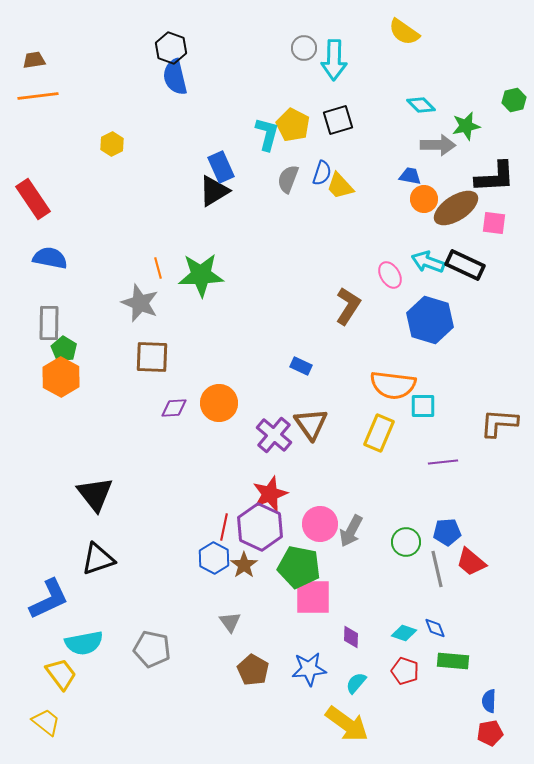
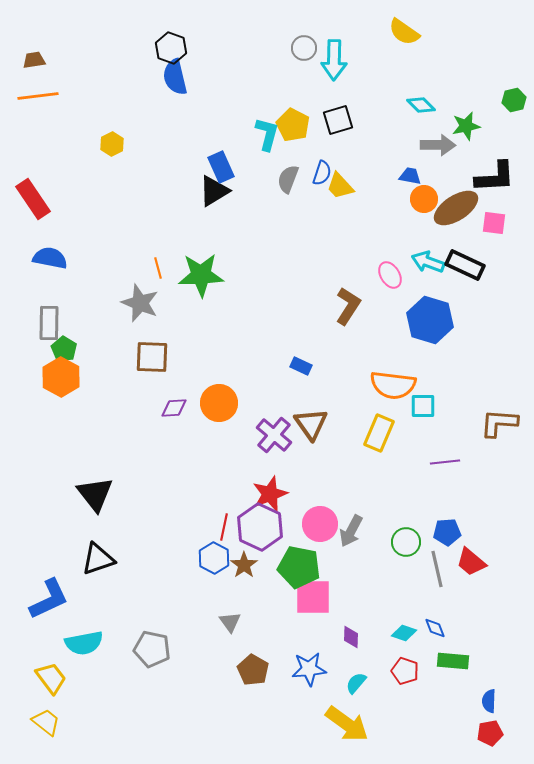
purple line at (443, 462): moved 2 px right
yellow trapezoid at (61, 674): moved 10 px left, 4 px down
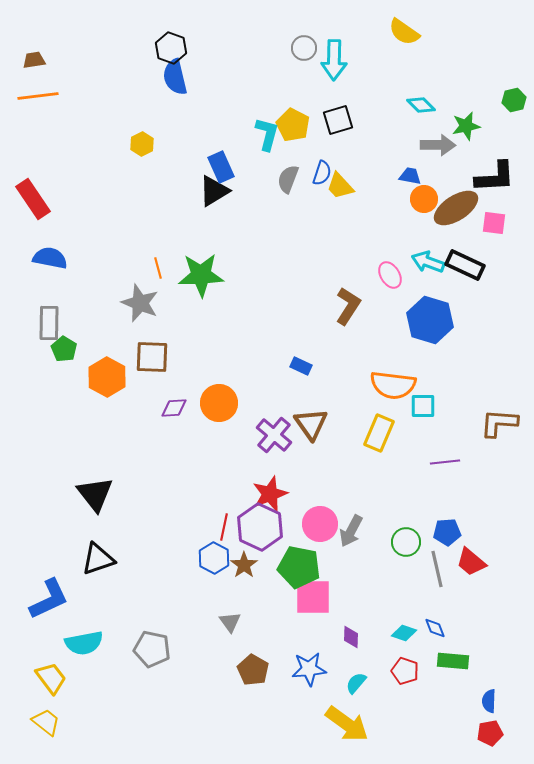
yellow hexagon at (112, 144): moved 30 px right
orange hexagon at (61, 377): moved 46 px right
